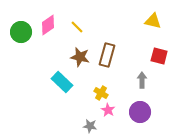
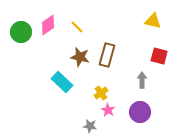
yellow cross: rotated 24 degrees clockwise
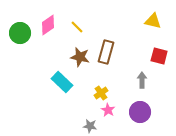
green circle: moved 1 px left, 1 px down
brown rectangle: moved 1 px left, 3 px up
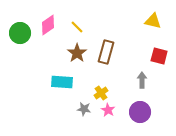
brown star: moved 3 px left, 4 px up; rotated 24 degrees clockwise
cyan rectangle: rotated 40 degrees counterclockwise
gray star: moved 6 px left, 17 px up
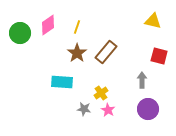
yellow line: rotated 64 degrees clockwise
brown rectangle: rotated 25 degrees clockwise
purple circle: moved 8 px right, 3 px up
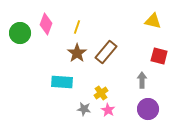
pink diamond: moved 2 px left, 1 px up; rotated 35 degrees counterclockwise
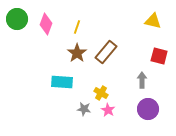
green circle: moved 3 px left, 14 px up
yellow cross: rotated 24 degrees counterclockwise
